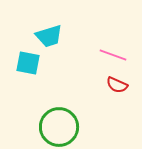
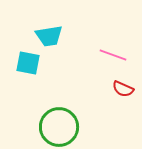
cyan trapezoid: rotated 8 degrees clockwise
red semicircle: moved 6 px right, 4 px down
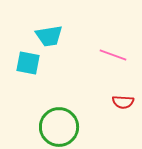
red semicircle: moved 13 px down; rotated 20 degrees counterclockwise
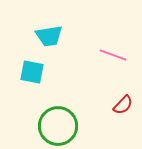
cyan square: moved 4 px right, 9 px down
red semicircle: moved 3 px down; rotated 50 degrees counterclockwise
green circle: moved 1 px left, 1 px up
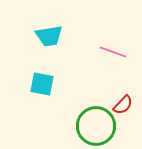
pink line: moved 3 px up
cyan square: moved 10 px right, 12 px down
green circle: moved 38 px right
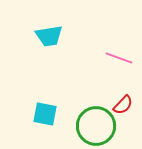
pink line: moved 6 px right, 6 px down
cyan square: moved 3 px right, 30 px down
